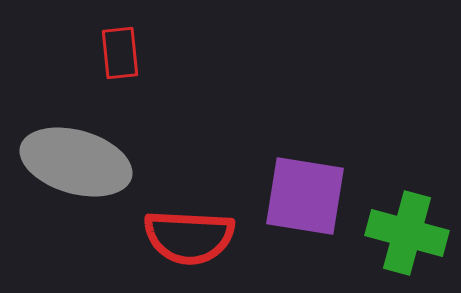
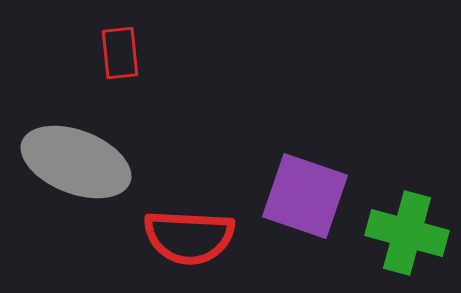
gray ellipse: rotated 5 degrees clockwise
purple square: rotated 10 degrees clockwise
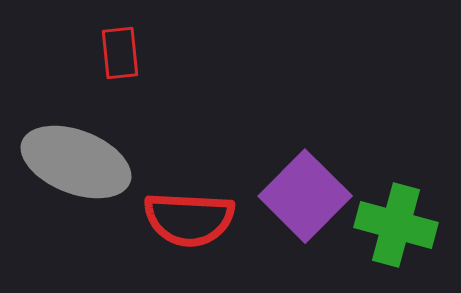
purple square: rotated 26 degrees clockwise
green cross: moved 11 px left, 8 px up
red semicircle: moved 18 px up
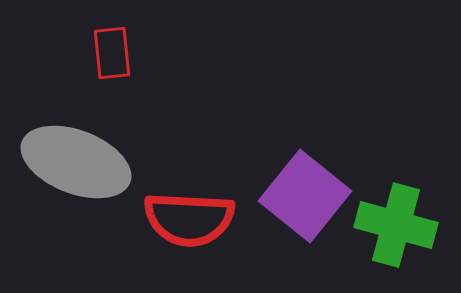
red rectangle: moved 8 px left
purple square: rotated 6 degrees counterclockwise
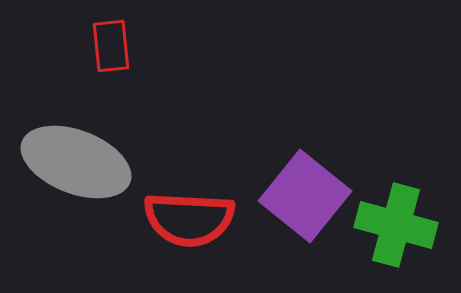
red rectangle: moved 1 px left, 7 px up
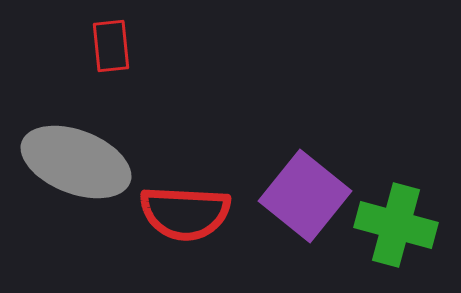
red semicircle: moved 4 px left, 6 px up
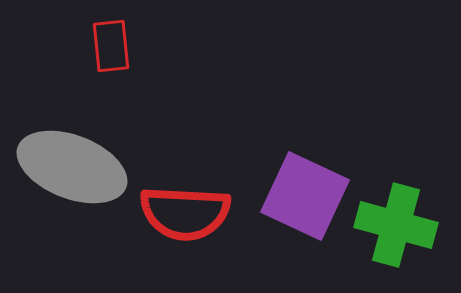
gray ellipse: moved 4 px left, 5 px down
purple square: rotated 14 degrees counterclockwise
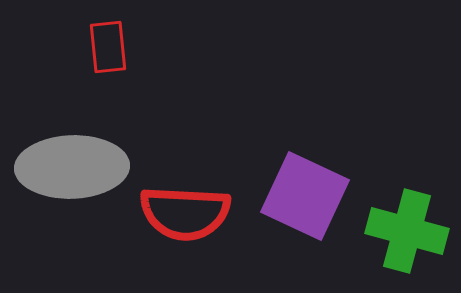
red rectangle: moved 3 px left, 1 px down
gray ellipse: rotated 23 degrees counterclockwise
green cross: moved 11 px right, 6 px down
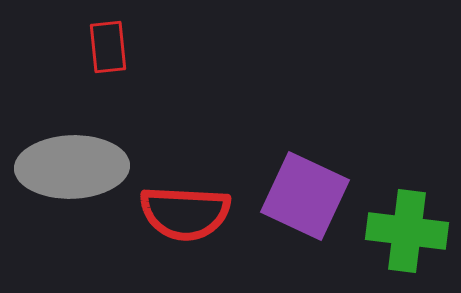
green cross: rotated 8 degrees counterclockwise
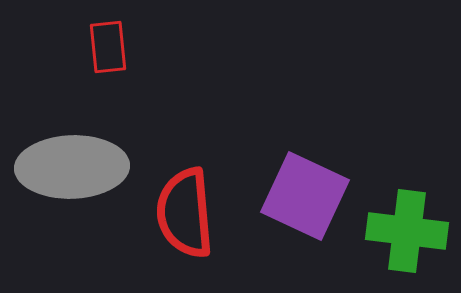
red semicircle: rotated 82 degrees clockwise
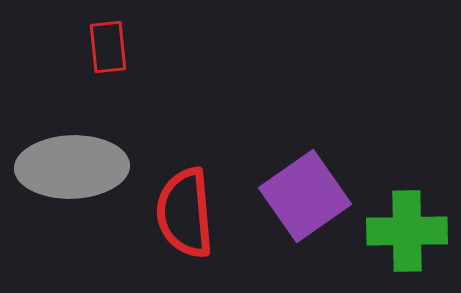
purple square: rotated 30 degrees clockwise
green cross: rotated 8 degrees counterclockwise
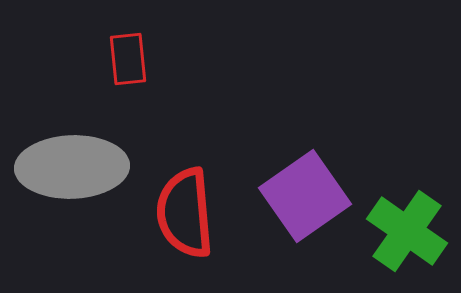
red rectangle: moved 20 px right, 12 px down
green cross: rotated 36 degrees clockwise
